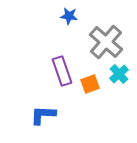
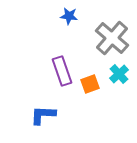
gray cross: moved 6 px right, 4 px up
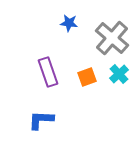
blue star: moved 7 px down
purple rectangle: moved 14 px left, 1 px down
orange square: moved 3 px left, 7 px up
blue L-shape: moved 2 px left, 5 px down
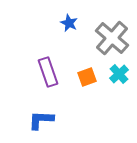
blue star: rotated 18 degrees clockwise
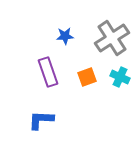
blue star: moved 4 px left, 13 px down; rotated 30 degrees counterclockwise
gray cross: rotated 16 degrees clockwise
cyan cross: moved 1 px right, 3 px down; rotated 24 degrees counterclockwise
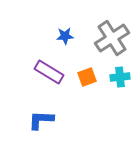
purple rectangle: moved 1 px right; rotated 40 degrees counterclockwise
cyan cross: rotated 30 degrees counterclockwise
